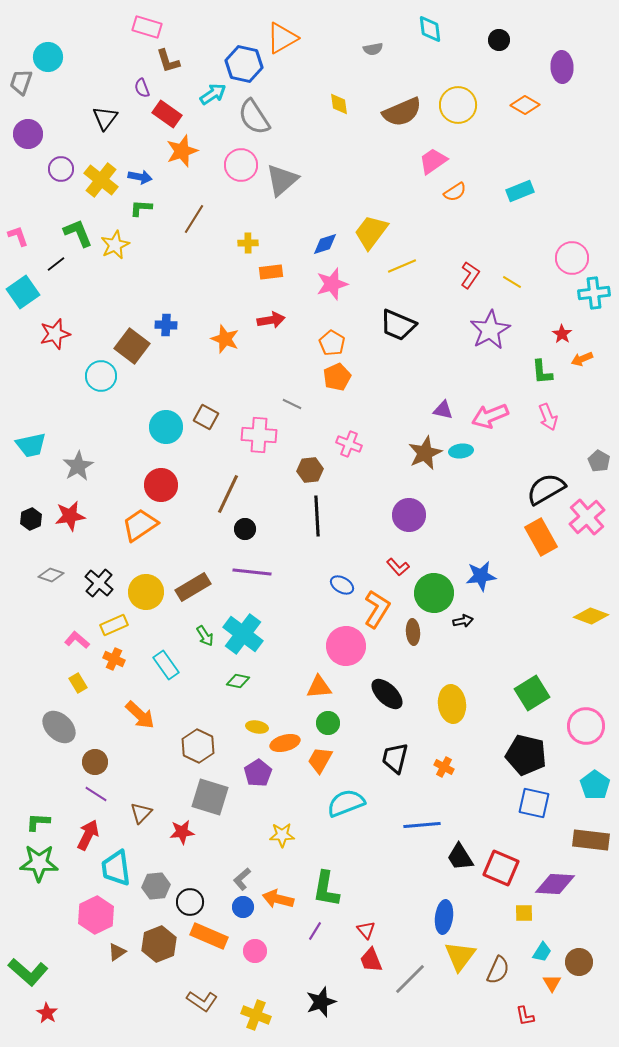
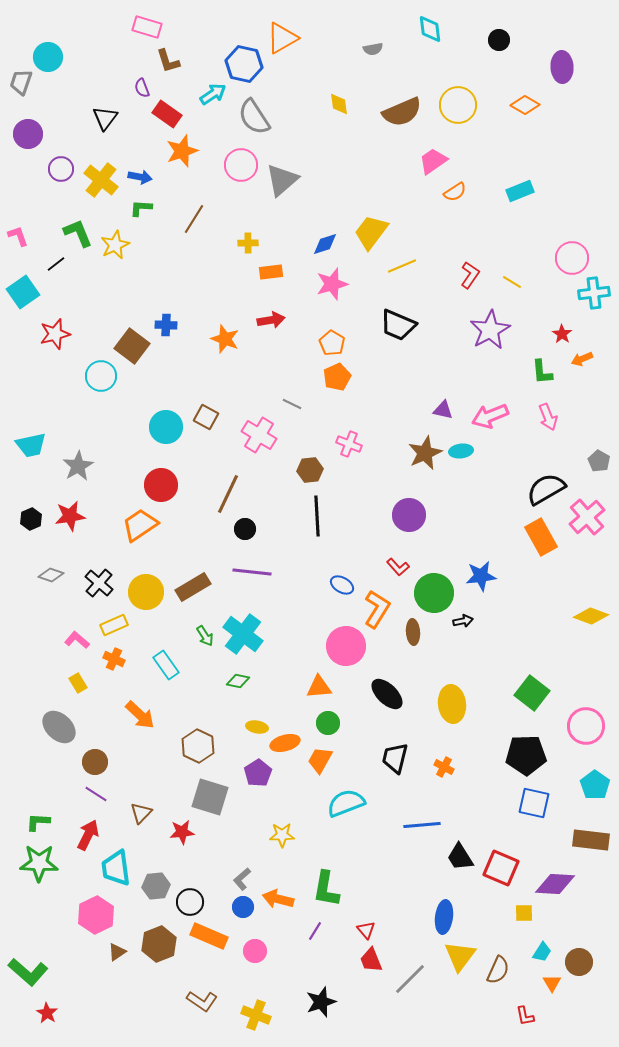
pink cross at (259, 435): rotated 28 degrees clockwise
green square at (532, 693): rotated 20 degrees counterclockwise
black pentagon at (526, 755): rotated 15 degrees counterclockwise
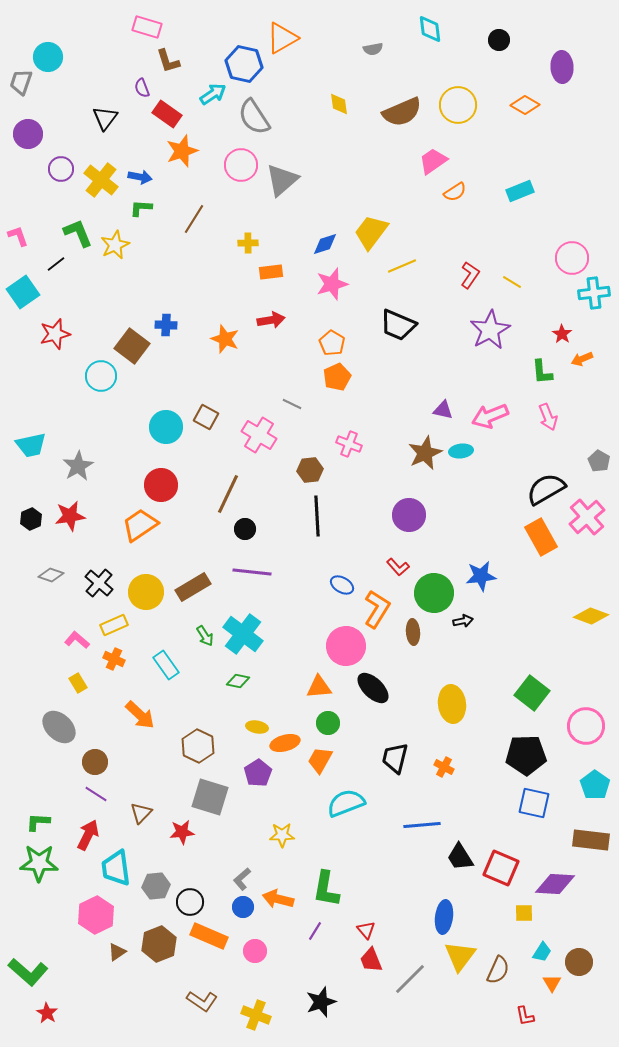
black ellipse at (387, 694): moved 14 px left, 6 px up
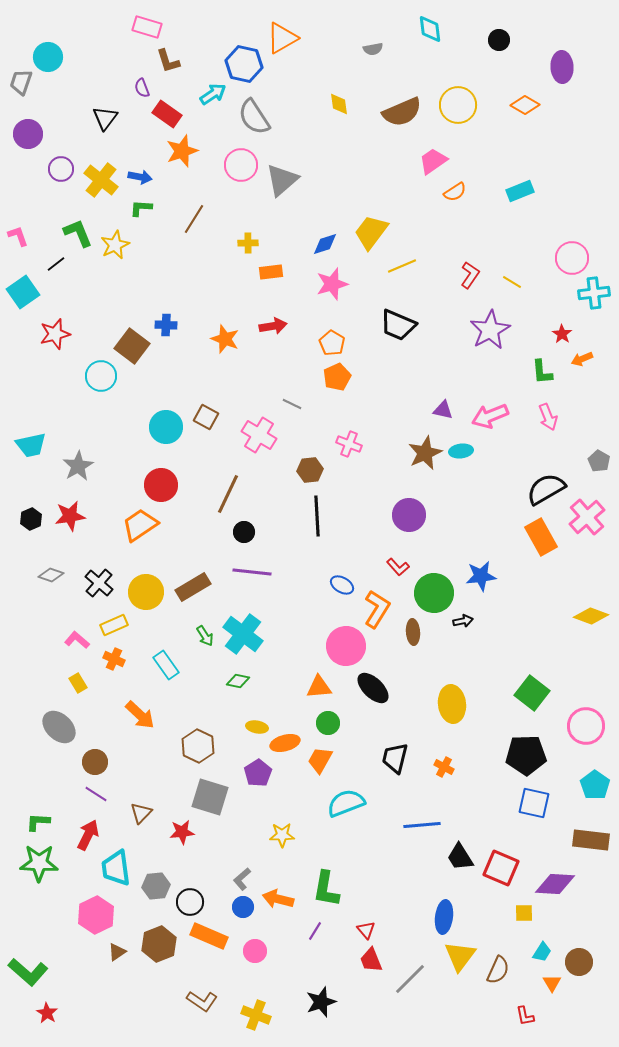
red arrow at (271, 320): moved 2 px right, 6 px down
black circle at (245, 529): moved 1 px left, 3 px down
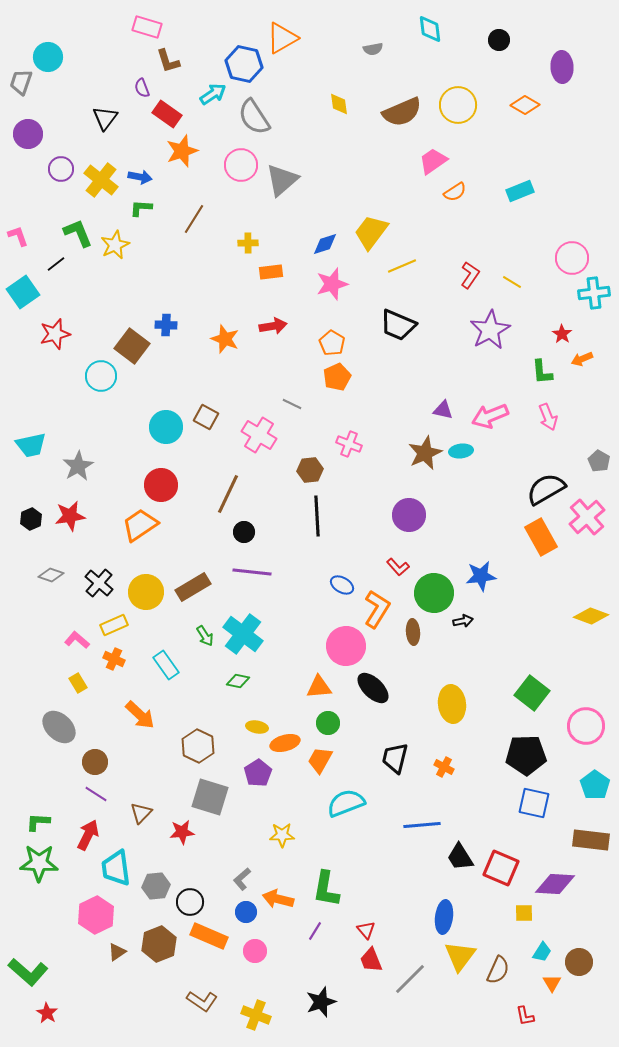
blue circle at (243, 907): moved 3 px right, 5 px down
